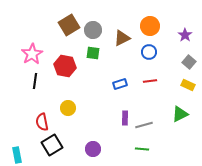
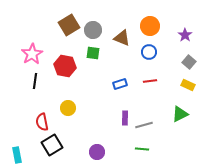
brown triangle: rotated 48 degrees clockwise
purple circle: moved 4 px right, 3 px down
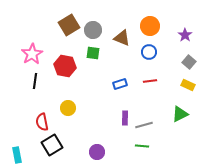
green line: moved 3 px up
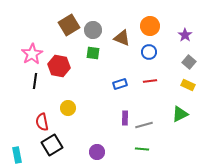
red hexagon: moved 6 px left
green line: moved 3 px down
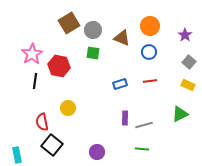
brown square: moved 2 px up
black square: rotated 20 degrees counterclockwise
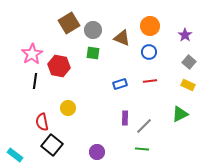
gray line: moved 1 px down; rotated 30 degrees counterclockwise
cyan rectangle: moved 2 px left; rotated 42 degrees counterclockwise
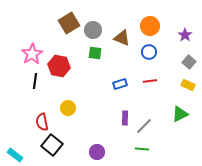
green square: moved 2 px right
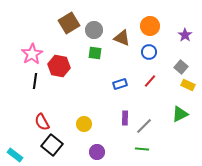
gray circle: moved 1 px right
gray square: moved 8 px left, 5 px down
red line: rotated 40 degrees counterclockwise
yellow circle: moved 16 px right, 16 px down
red semicircle: rotated 18 degrees counterclockwise
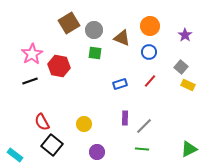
black line: moved 5 px left; rotated 63 degrees clockwise
green triangle: moved 9 px right, 35 px down
